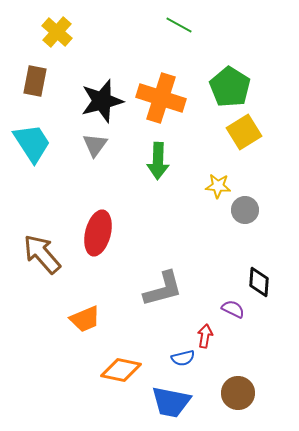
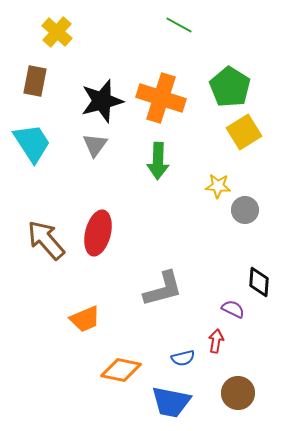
brown arrow: moved 4 px right, 14 px up
red arrow: moved 11 px right, 5 px down
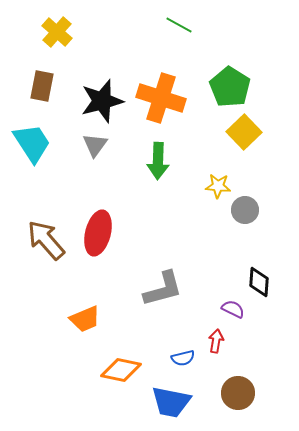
brown rectangle: moved 7 px right, 5 px down
yellow square: rotated 12 degrees counterclockwise
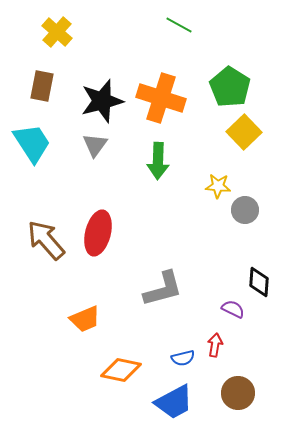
red arrow: moved 1 px left, 4 px down
blue trapezoid: moved 3 px right; rotated 39 degrees counterclockwise
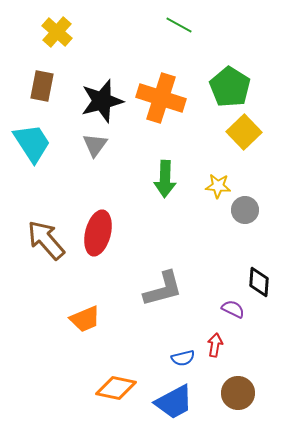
green arrow: moved 7 px right, 18 px down
orange diamond: moved 5 px left, 18 px down
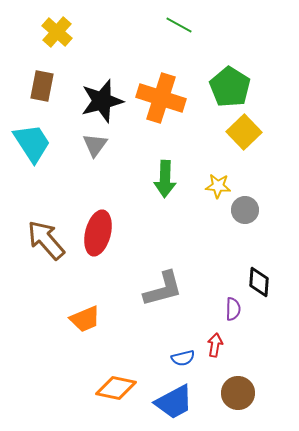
purple semicircle: rotated 65 degrees clockwise
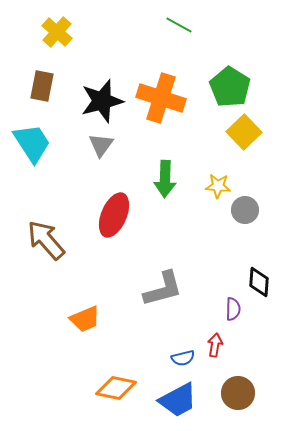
gray triangle: moved 6 px right
red ellipse: moved 16 px right, 18 px up; rotated 9 degrees clockwise
blue trapezoid: moved 4 px right, 2 px up
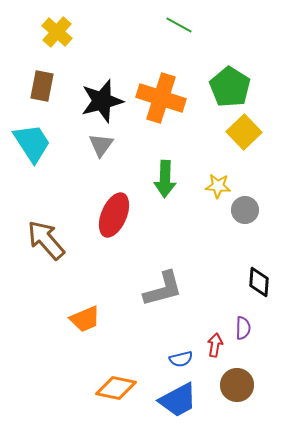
purple semicircle: moved 10 px right, 19 px down
blue semicircle: moved 2 px left, 1 px down
brown circle: moved 1 px left, 8 px up
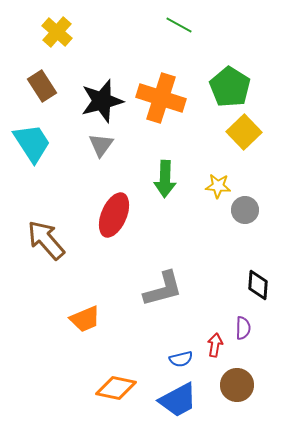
brown rectangle: rotated 44 degrees counterclockwise
black diamond: moved 1 px left, 3 px down
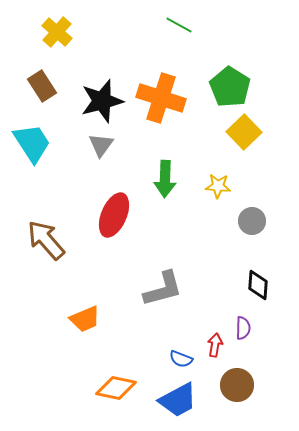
gray circle: moved 7 px right, 11 px down
blue semicircle: rotated 35 degrees clockwise
